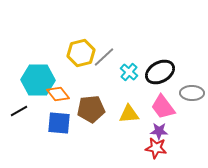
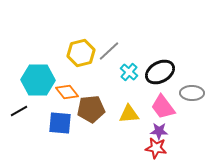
gray line: moved 5 px right, 6 px up
orange diamond: moved 9 px right, 2 px up
blue square: moved 1 px right
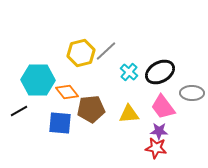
gray line: moved 3 px left
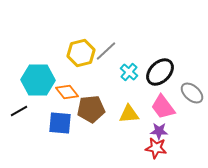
black ellipse: rotated 16 degrees counterclockwise
gray ellipse: rotated 40 degrees clockwise
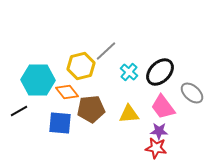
yellow hexagon: moved 13 px down
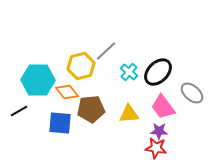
black ellipse: moved 2 px left
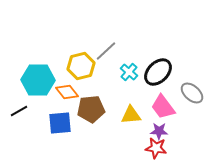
yellow triangle: moved 2 px right, 1 px down
blue square: rotated 10 degrees counterclockwise
